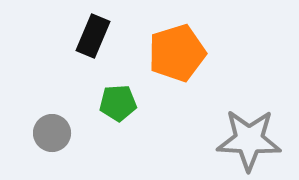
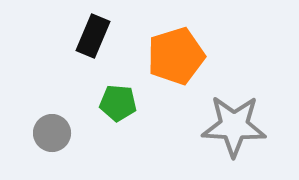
orange pentagon: moved 1 px left, 3 px down
green pentagon: rotated 9 degrees clockwise
gray star: moved 15 px left, 14 px up
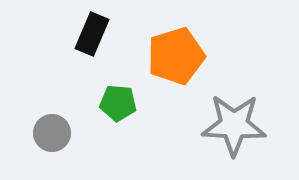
black rectangle: moved 1 px left, 2 px up
gray star: moved 1 px up
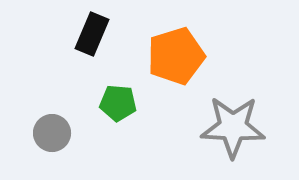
gray star: moved 1 px left, 2 px down
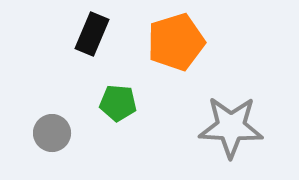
orange pentagon: moved 14 px up
gray star: moved 2 px left
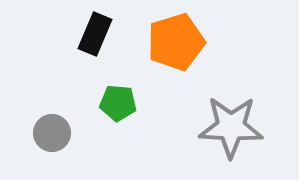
black rectangle: moved 3 px right
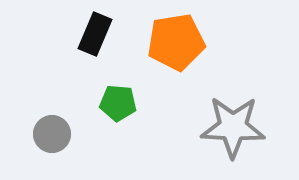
orange pentagon: rotated 8 degrees clockwise
gray star: moved 2 px right
gray circle: moved 1 px down
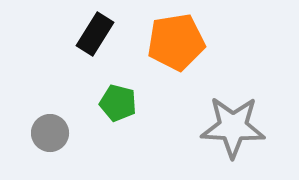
black rectangle: rotated 9 degrees clockwise
green pentagon: rotated 9 degrees clockwise
gray circle: moved 2 px left, 1 px up
